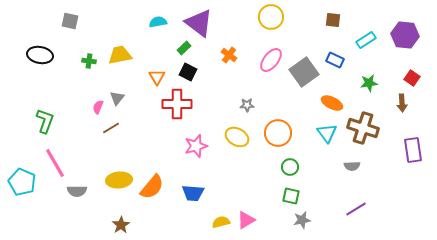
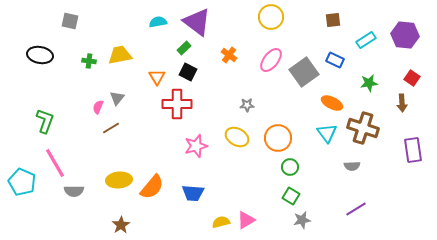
brown square at (333, 20): rotated 14 degrees counterclockwise
purple triangle at (199, 23): moved 2 px left, 1 px up
orange circle at (278, 133): moved 5 px down
gray semicircle at (77, 191): moved 3 px left
green square at (291, 196): rotated 18 degrees clockwise
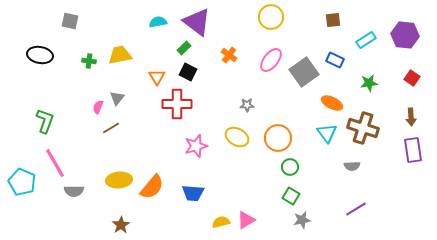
brown arrow at (402, 103): moved 9 px right, 14 px down
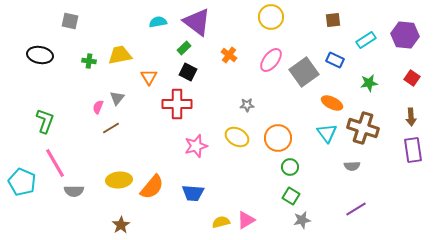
orange triangle at (157, 77): moved 8 px left
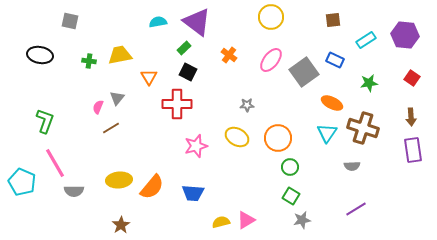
cyan triangle at (327, 133): rotated 10 degrees clockwise
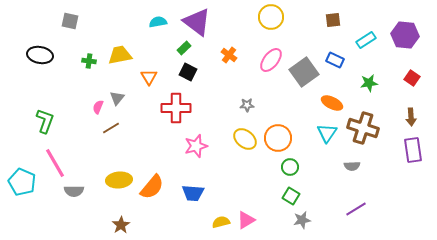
red cross at (177, 104): moved 1 px left, 4 px down
yellow ellipse at (237, 137): moved 8 px right, 2 px down; rotated 10 degrees clockwise
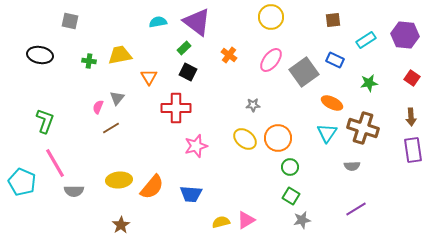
gray star at (247, 105): moved 6 px right
blue trapezoid at (193, 193): moved 2 px left, 1 px down
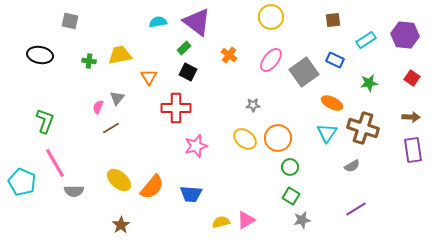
brown arrow at (411, 117): rotated 84 degrees counterclockwise
gray semicircle at (352, 166): rotated 28 degrees counterclockwise
yellow ellipse at (119, 180): rotated 45 degrees clockwise
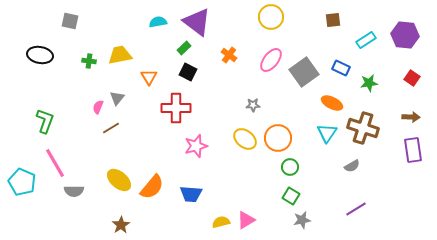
blue rectangle at (335, 60): moved 6 px right, 8 px down
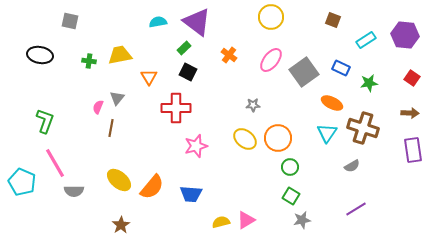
brown square at (333, 20): rotated 28 degrees clockwise
brown arrow at (411, 117): moved 1 px left, 4 px up
brown line at (111, 128): rotated 48 degrees counterclockwise
